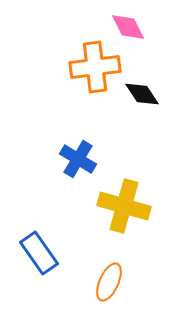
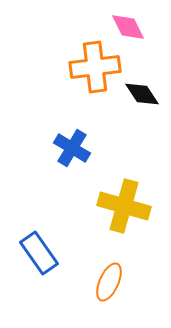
blue cross: moved 6 px left, 11 px up
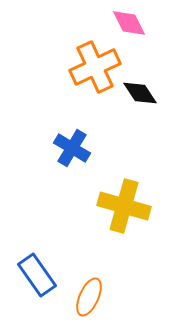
pink diamond: moved 1 px right, 4 px up
orange cross: rotated 18 degrees counterclockwise
black diamond: moved 2 px left, 1 px up
blue rectangle: moved 2 px left, 22 px down
orange ellipse: moved 20 px left, 15 px down
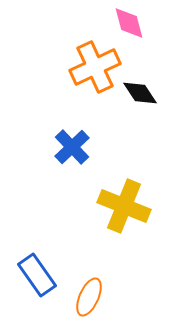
pink diamond: rotated 12 degrees clockwise
blue cross: moved 1 px up; rotated 15 degrees clockwise
yellow cross: rotated 6 degrees clockwise
